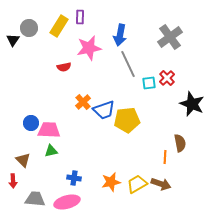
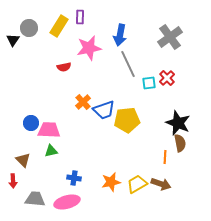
black star: moved 14 px left, 19 px down
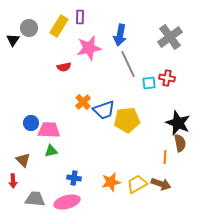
red cross: rotated 35 degrees counterclockwise
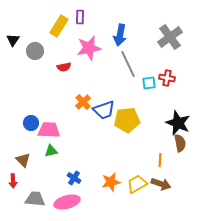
gray circle: moved 6 px right, 23 px down
orange line: moved 5 px left, 3 px down
blue cross: rotated 24 degrees clockwise
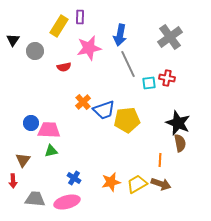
brown triangle: rotated 21 degrees clockwise
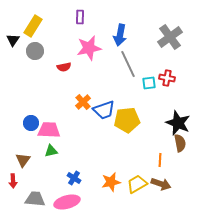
yellow rectangle: moved 26 px left
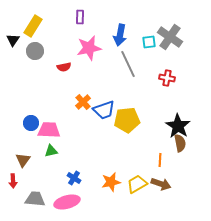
gray cross: rotated 20 degrees counterclockwise
cyan square: moved 41 px up
black star: moved 3 px down; rotated 10 degrees clockwise
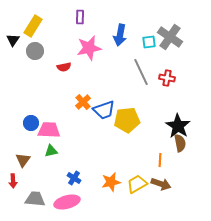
gray line: moved 13 px right, 8 px down
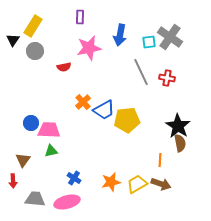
blue trapezoid: rotated 10 degrees counterclockwise
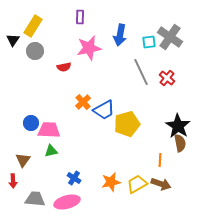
red cross: rotated 28 degrees clockwise
yellow pentagon: moved 4 px down; rotated 10 degrees counterclockwise
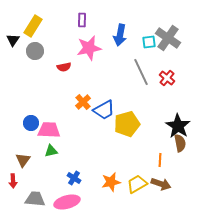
purple rectangle: moved 2 px right, 3 px down
gray cross: moved 2 px left, 1 px down
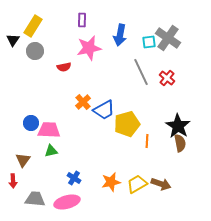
orange line: moved 13 px left, 19 px up
